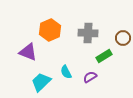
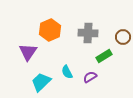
brown circle: moved 1 px up
purple triangle: rotated 42 degrees clockwise
cyan semicircle: moved 1 px right
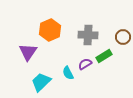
gray cross: moved 2 px down
cyan semicircle: moved 1 px right, 1 px down
purple semicircle: moved 5 px left, 13 px up
